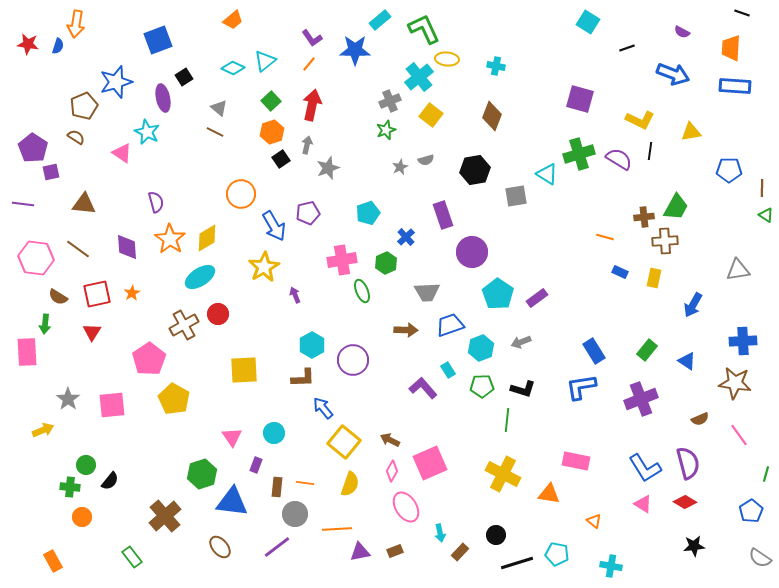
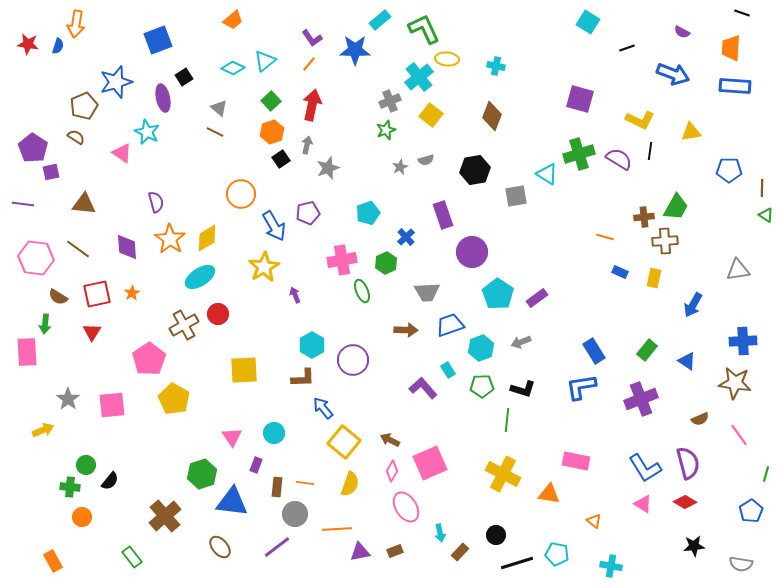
gray semicircle at (760, 558): moved 19 px left, 6 px down; rotated 25 degrees counterclockwise
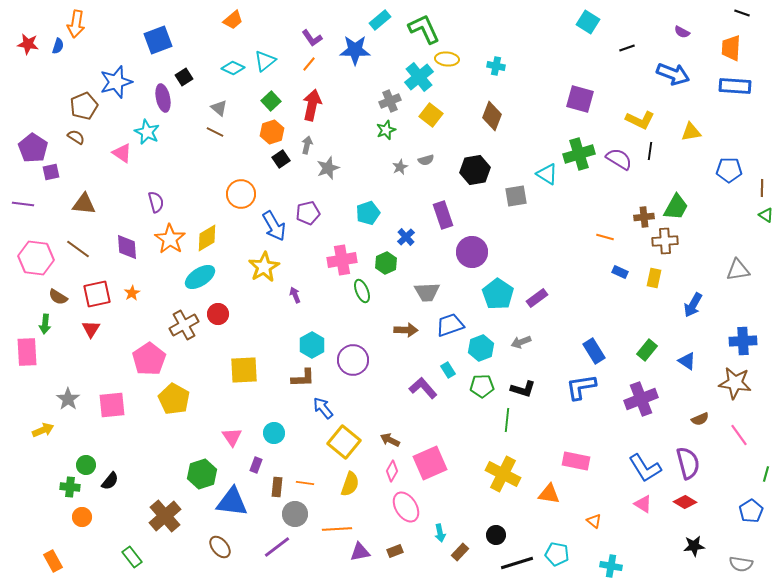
red triangle at (92, 332): moved 1 px left, 3 px up
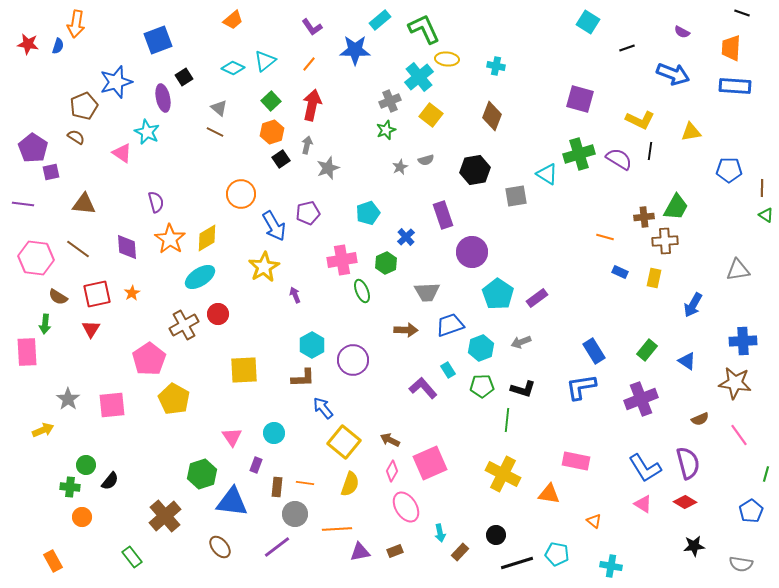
purple L-shape at (312, 38): moved 11 px up
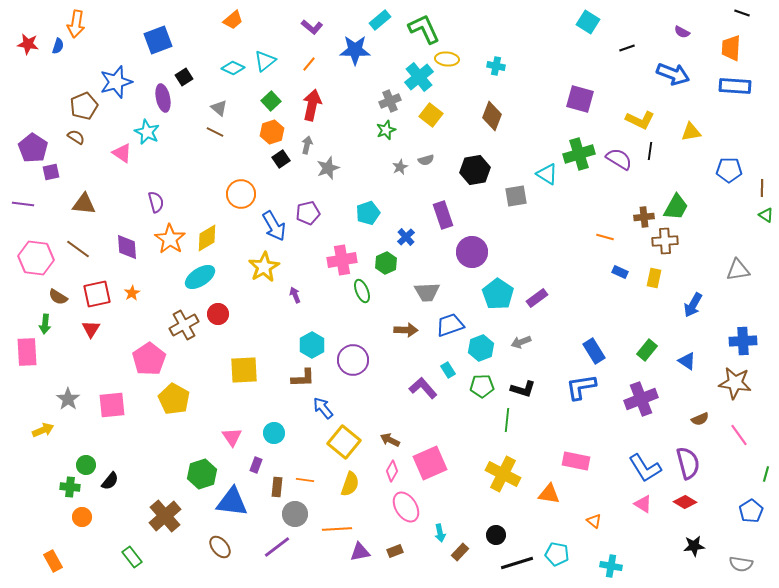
purple L-shape at (312, 27): rotated 15 degrees counterclockwise
orange line at (305, 483): moved 3 px up
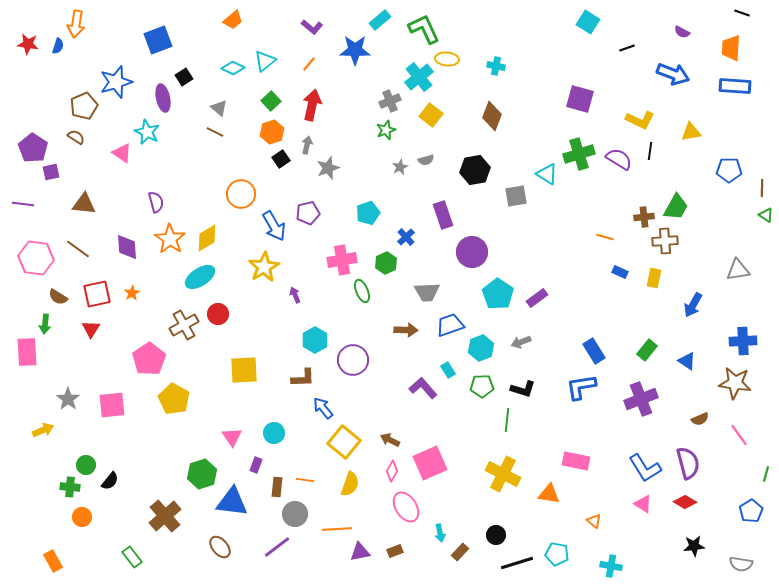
cyan hexagon at (312, 345): moved 3 px right, 5 px up
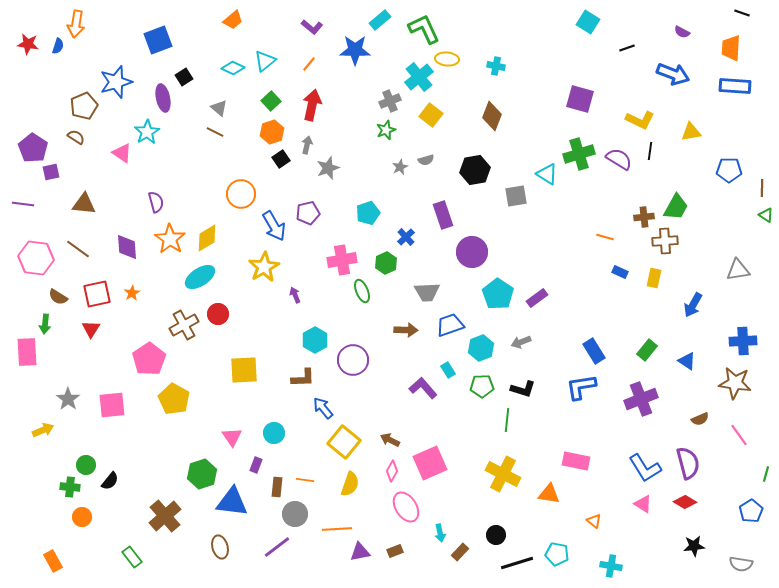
cyan star at (147, 132): rotated 15 degrees clockwise
brown ellipse at (220, 547): rotated 25 degrees clockwise
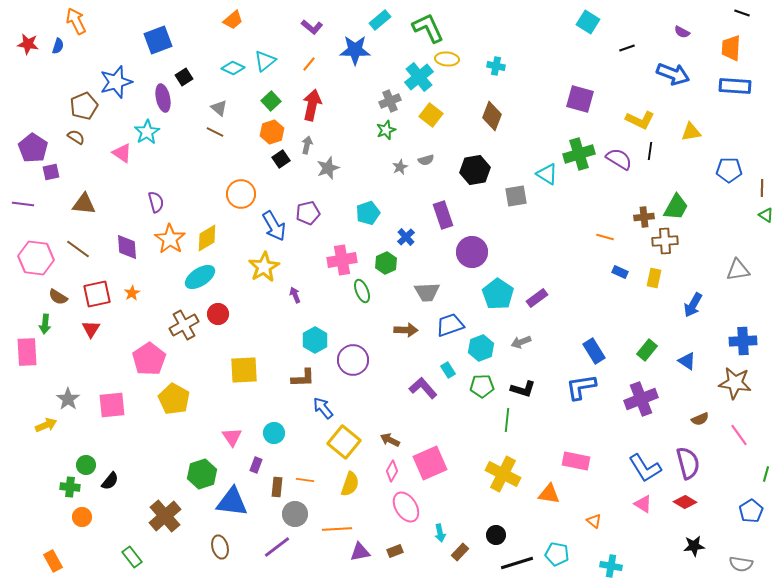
orange arrow at (76, 24): moved 3 px up; rotated 144 degrees clockwise
green L-shape at (424, 29): moved 4 px right, 1 px up
yellow arrow at (43, 430): moved 3 px right, 5 px up
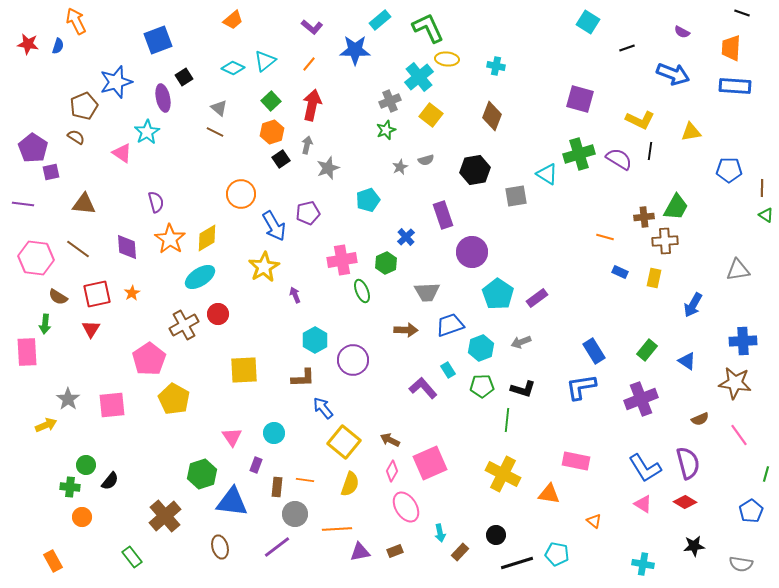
cyan pentagon at (368, 213): moved 13 px up
cyan cross at (611, 566): moved 32 px right, 2 px up
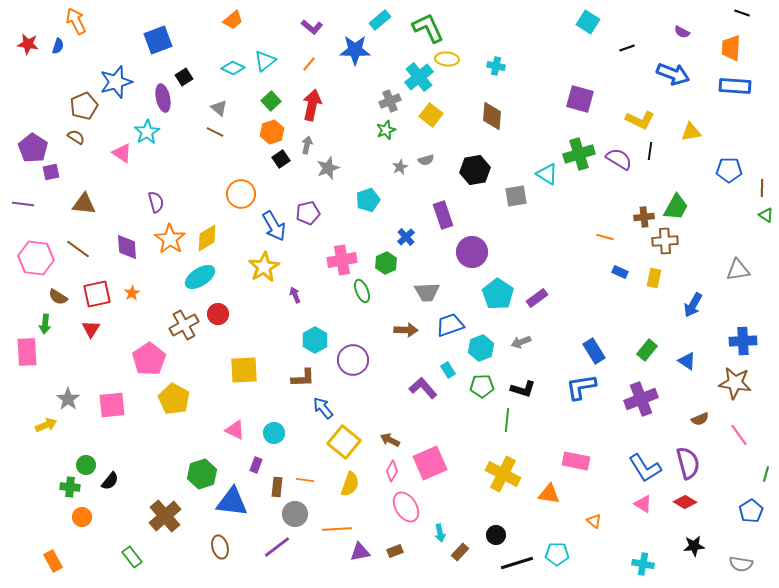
brown diamond at (492, 116): rotated 16 degrees counterclockwise
pink triangle at (232, 437): moved 3 px right, 7 px up; rotated 30 degrees counterclockwise
cyan pentagon at (557, 554): rotated 10 degrees counterclockwise
